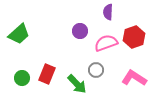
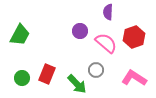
green trapezoid: moved 1 px right, 1 px down; rotated 20 degrees counterclockwise
pink semicircle: rotated 60 degrees clockwise
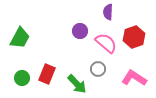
green trapezoid: moved 3 px down
gray circle: moved 2 px right, 1 px up
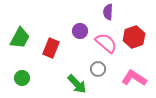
red rectangle: moved 4 px right, 26 px up
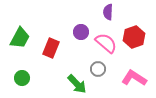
purple circle: moved 1 px right, 1 px down
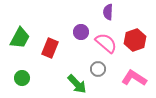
red hexagon: moved 1 px right, 3 px down
red rectangle: moved 1 px left
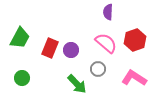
purple circle: moved 10 px left, 18 px down
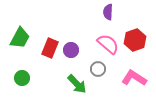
pink semicircle: moved 2 px right, 1 px down
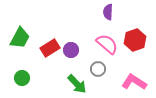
pink semicircle: moved 1 px left
red rectangle: rotated 36 degrees clockwise
pink L-shape: moved 4 px down
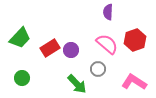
green trapezoid: rotated 15 degrees clockwise
